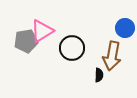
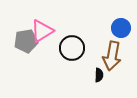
blue circle: moved 4 px left
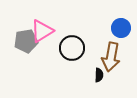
brown arrow: moved 1 px left, 1 px down
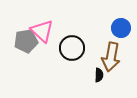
pink triangle: rotated 45 degrees counterclockwise
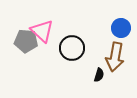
gray pentagon: rotated 15 degrees clockwise
brown arrow: moved 4 px right
black semicircle: rotated 16 degrees clockwise
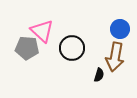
blue circle: moved 1 px left, 1 px down
gray pentagon: moved 1 px right, 7 px down
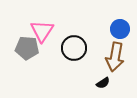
pink triangle: rotated 20 degrees clockwise
black circle: moved 2 px right
black semicircle: moved 4 px right, 8 px down; rotated 40 degrees clockwise
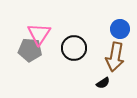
pink triangle: moved 3 px left, 3 px down
gray pentagon: moved 3 px right, 2 px down
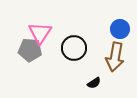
pink triangle: moved 1 px right, 1 px up
black semicircle: moved 9 px left
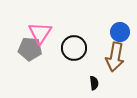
blue circle: moved 3 px down
gray pentagon: moved 1 px up
black semicircle: rotated 64 degrees counterclockwise
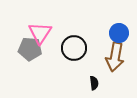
blue circle: moved 1 px left, 1 px down
